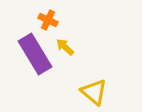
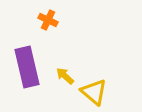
yellow arrow: moved 29 px down
purple rectangle: moved 8 px left, 13 px down; rotated 18 degrees clockwise
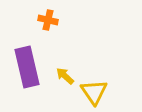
orange cross: rotated 12 degrees counterclockwise
yellow triangle: rotated 16 degrees clockwise
